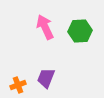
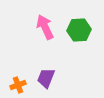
green hexagon: moved 1 px left, 1 px up
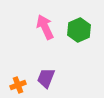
green hexagon: rotated 20 degrees counterclockwise
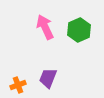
purple trapezoid: moved 2 px right
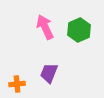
purple trapezoid: moved 1 px right, 5 px up
orange cross: moved 1 px left, 1 px up; rotated 14 degrees clockwise
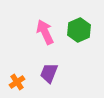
pink arrow: moved 5 px down
orange cross: moved 2 px up; rotated 28 degrees counterclockwise
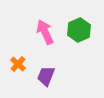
purple trapezoid: moved 3 px left, 3 px down
orange cross: moved 1 px right, 18 px up; rotated 14 degrees counterclockwise
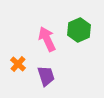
pink arrow: moved 2 px right, 7 px down
purple trapezoid: rotated 140 degrees clockwise
